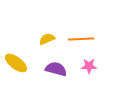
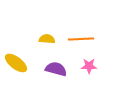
yellow semicircle: rotated 28 degrees clockwise
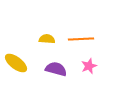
pink star: rotated 21 degrees counterclockwise
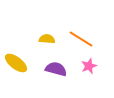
orange line: rotated 35 degrees clockwise
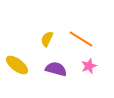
yellow semicircle: rotated 70 degrees counterclockwise
yellow ellipse: moved 1 px right, 2 px down
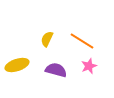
orange line: moved 1 px right, 2 px down
yellow ellipse: rotated 55 degrees counterclockwise
purple semicircle: moved 1 px down
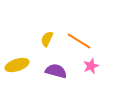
orange line: moved 3 px left
pink star: moved 2 px right
purple semicircle: moved 1 px down
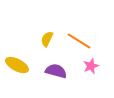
yellow ellipse: rotated 45 degrees clockwise
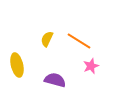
yellow ellipse: rotated 50 degrees clockwise
purple semicircle: moved 1 px left, 9 px down
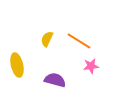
pink star: rotated 14 degrees clockwise
